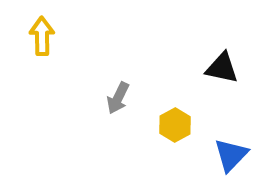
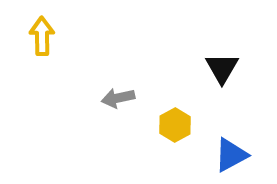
black triangle: rotated 48 degrees clockwise
gray arrow: rotated 52 degrees clockwise
blue triangle: rotated 18 degrees clockwise
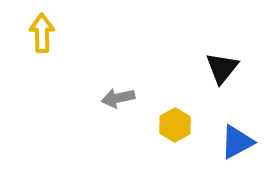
yellow arrow: moved 3 px up
black triangle: rotated 9 degrees clockwise
blue triangle: moved 6 px right, 13 px up
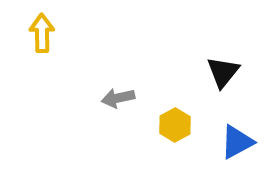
black triangle: moved 1 px right, 4 px down
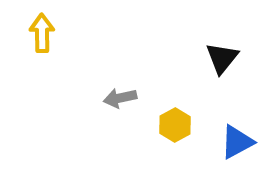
black triangle: moved 1 px left, 14 px up
gray arrow: moved 2 px right
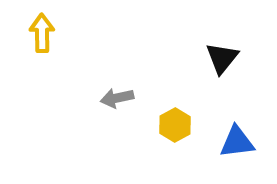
gray arrow: moved 3 px left
blue triangle: rotated 21 degrees clockwise
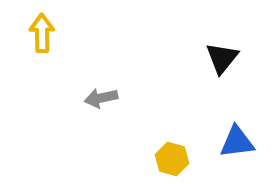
gray arrow: moved 16 px left
yellow hexagon: moved 3 px left, 34 px down; rotated 16 degrees counterclockwise
